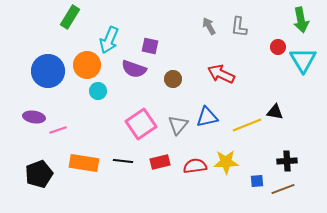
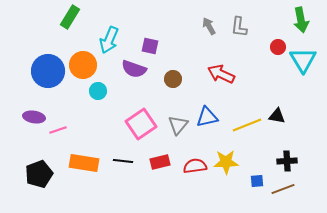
orange circle: moved 4 px left
black triangle: moved 2 px right, 4 px down
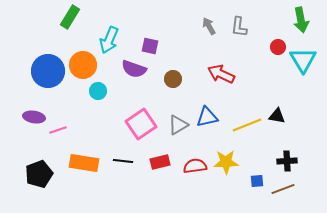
gray triangle: rotated 20 degrees clockwise
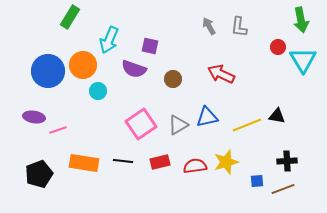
yellow star: rotated 15 degrees counterclockwise
